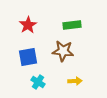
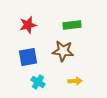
red star: rotated 18 degrees clockwise
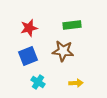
red star: moved 1 px right, 3 px down
blue square: moved 1 px up; rotated 12 degrees counterclockwise
yellow arrow: moved 1 px right, 2 px down
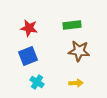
red star: rotated 24 degrees clockwise
brown star: moved 16 px right
cyan cross: moved 1 px left
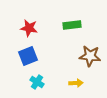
brown star: moved 11 px right, 5 px down
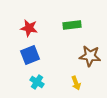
blue square: moved 2 px right, 1 px up
yellow arrow: rotated 72 degrees clockwise
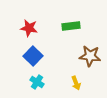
green rectangle: moved 1 px left, 1 px down
blue square: moved 3 px right, 1 px down; rotated 24 degrees counterclockwise
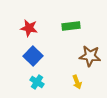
yellow arrow: moved 1 px right, 1 px up
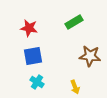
green rectangle: moved 3 px right, 4 px up; rotated 24 degrees counterclockwise
blue square: rotated 36 degrees clockwise
yellow arrow: moved 2 px left, 5 px down
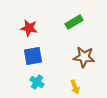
brown star: moved 6 px left, 1 px down
